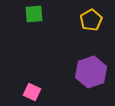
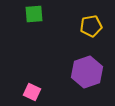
yellow pentagon: moved 6 px down; rotated 20 degrees clockwise
purple hexagon: moved 4 px left
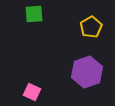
yellow pentagon: moved 1 px down; rotated 20 degrees counterclockwise
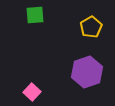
green square: moved 1 px right, 1 px down
pink square: rotated 18 degrees clockwise
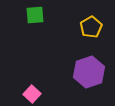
purple hexagon: moved 2 px right
pink square: moved 2 px down
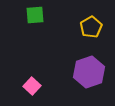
pink square: moved 8 px up
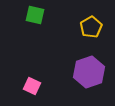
green square: rotated 18 degrees clockwise
pink square: rotated 18 degrees counterclockwise
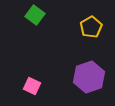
green square: rotated 24 degrees clockwise
purple hexagon: moved 5 px down
